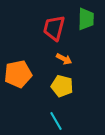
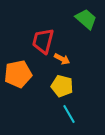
green trapezoid: rotated 50 degrees counterclockwise
red trapezoid: moved 11 px left, 13 px down
orange arrow: moved 2 px left
cyan line: moved 13 px right, 7 px up
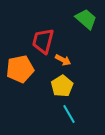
orange arrow: moved 1 px right, 1 px down
orange pentagon: moved 2 px right, 5 px up
yellow pentagon: rotated 25 degrees clockwise
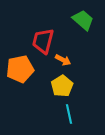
green trapezoid: moved 3 px left, 1 px down
cyan line: rotated 18 degrees clockwise
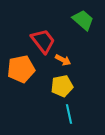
red trapezoid: rotated 128 degrees clockwise
orange pentagon: moved 1 px right
yellow pentagon: rotated 20 degrees clockwise
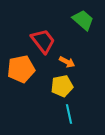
orange arrow: moved 4 px right, 2 px down
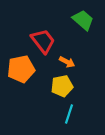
cyan line: rotated 30 degrees clockwise
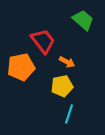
orange pentagon: moved 2 px up
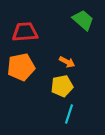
red trapezoid: moved 18 px left, 9 px up; rotated 56 degrees counterclockwise
